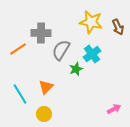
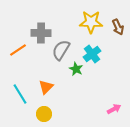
yellow star: rotated 10 degrees counterclockwise
orange line: moved 1 px down
green star: rotated 24 degrees counterclockwise
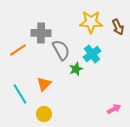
gray semicircle: rotated 120 degrees clockwise
green star: rotated 24 degrees clockwise
orange triangle: moved 2 px left, 3 px up
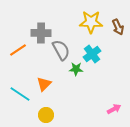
green star: rotated 24 degrees clockwise
cyan line: rotated 25 degrees counterclockwise
yellow circle: moved 2 px right, 1 px down
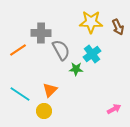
orange triangle: moved 6 px right, 6 px down
yellow circle: moved 2 px left, 4 px up
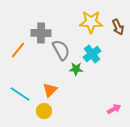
orange line: rotated 18 degrees counterclockwise
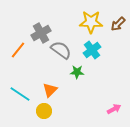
brown arrow: moved 3 px up; rotated 70 degrees clockwise
gray cross: rotated 30 degrees counterclockwise
gray semicircle: rotated 25 degrees counterclockwise
cyan cross: moved 4 px up
green star: moved 1 px right, 3 px down
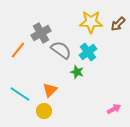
cyan cross: moved 4 px left, 2 px down
green star: rotated 16 degrees clockwise
